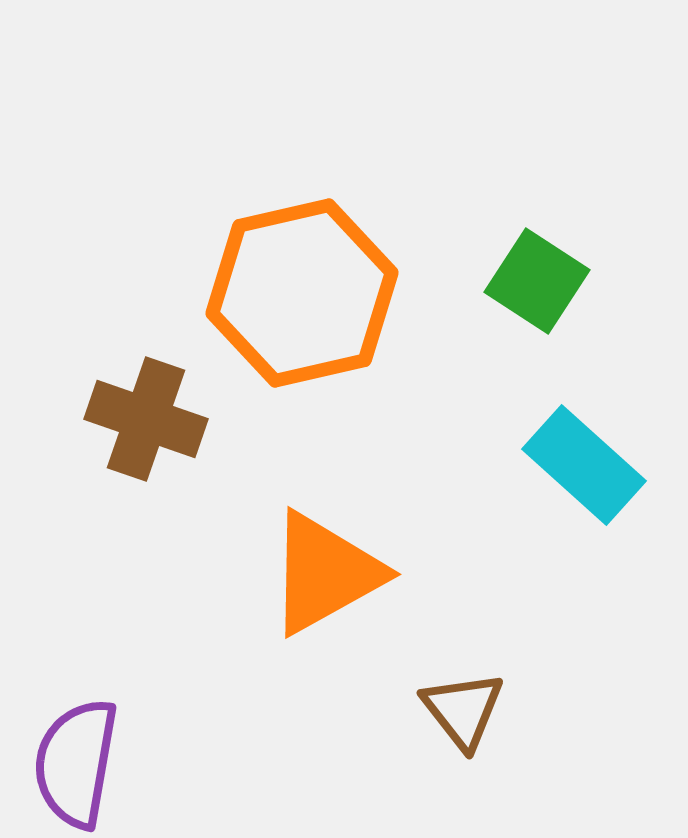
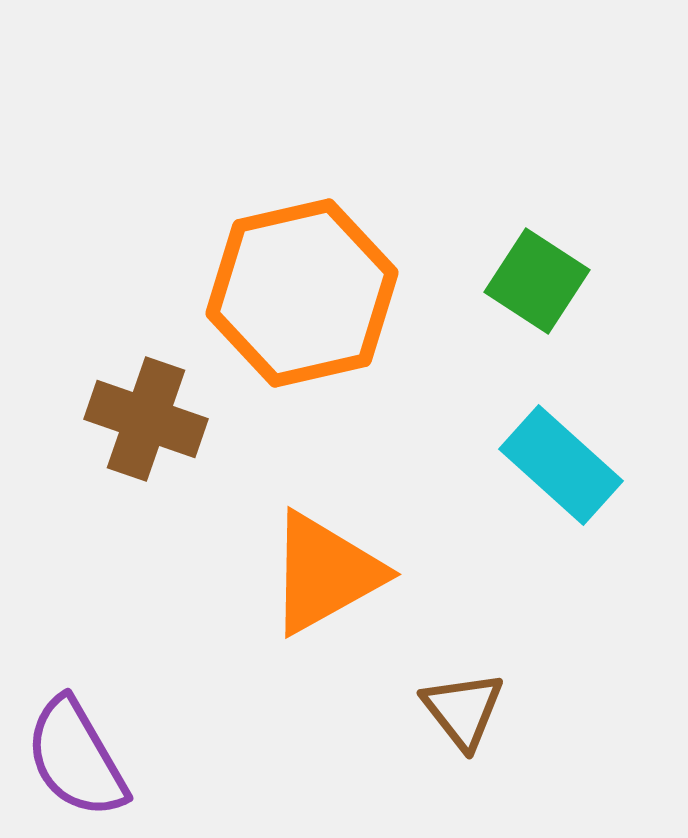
cyan rectangle: moved 23 px left
purple semicircle: moved 5 px up; rotated 40 degrees counterclockwise
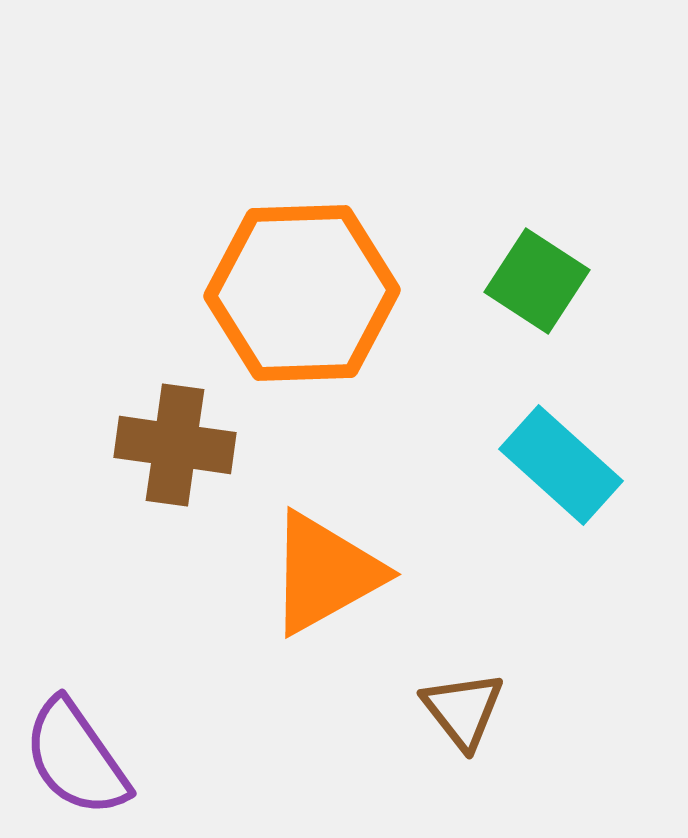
orange hexagon: rotated 11 degrees clockwise
brown cross: moved 29 px right, 26 px down; rotated 11 degrees counterclockwise
purple semicircle: rotated 5 degrees counterclockwise
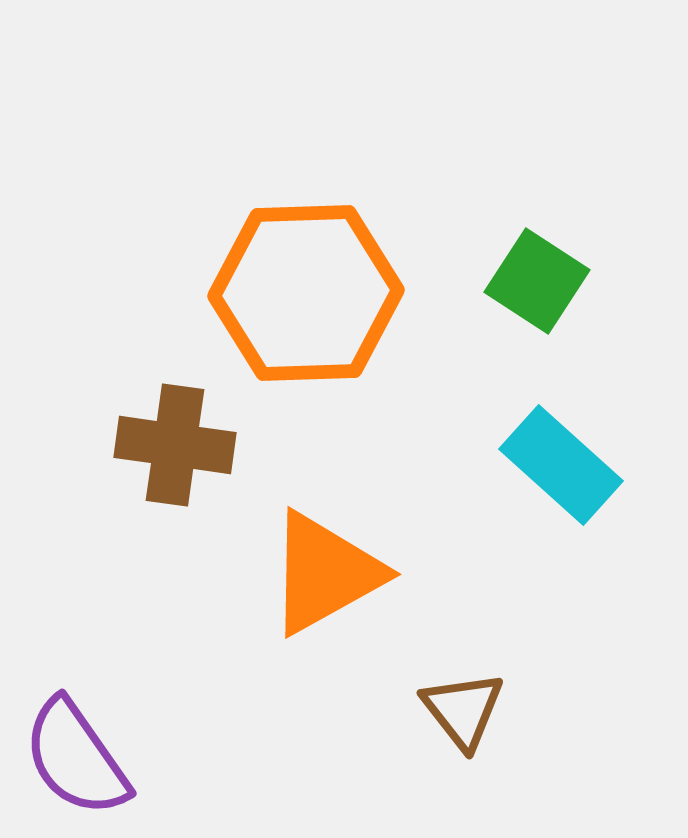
orange hexagon: moved 4 px right
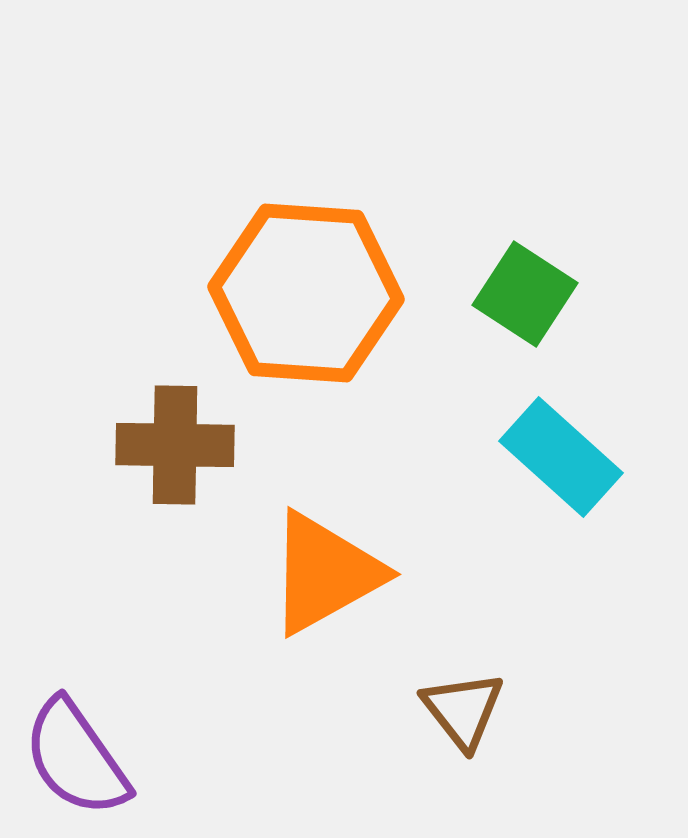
green square: moved 12 px left, 13 px down
orange hexagon: rotated 6 degrees clockwise
brown cross: rotated 7 degrees counterclockwise
cyan rectangle: moved 8 px up
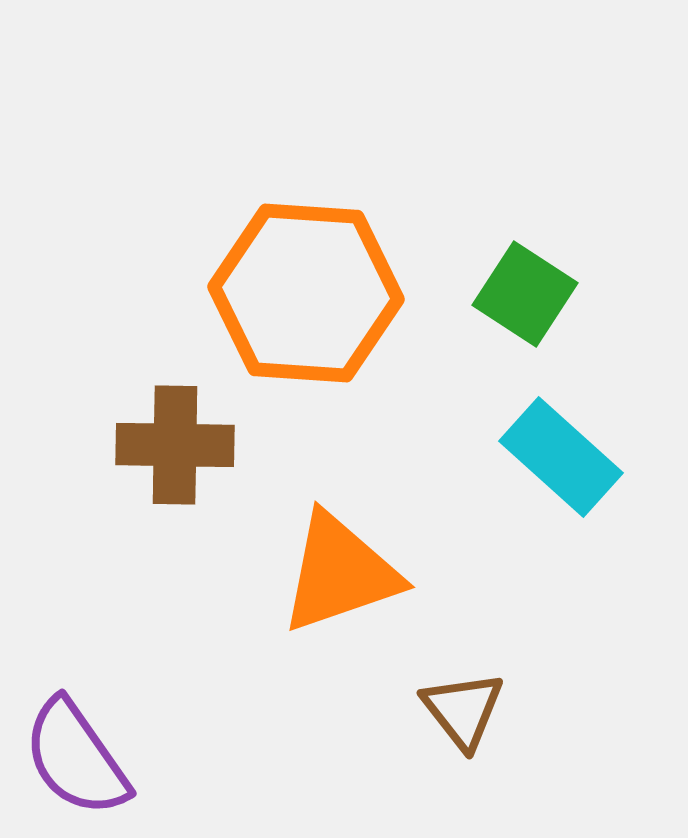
orange triangle: moved 15 px right; rotated 10 degrees clockwise
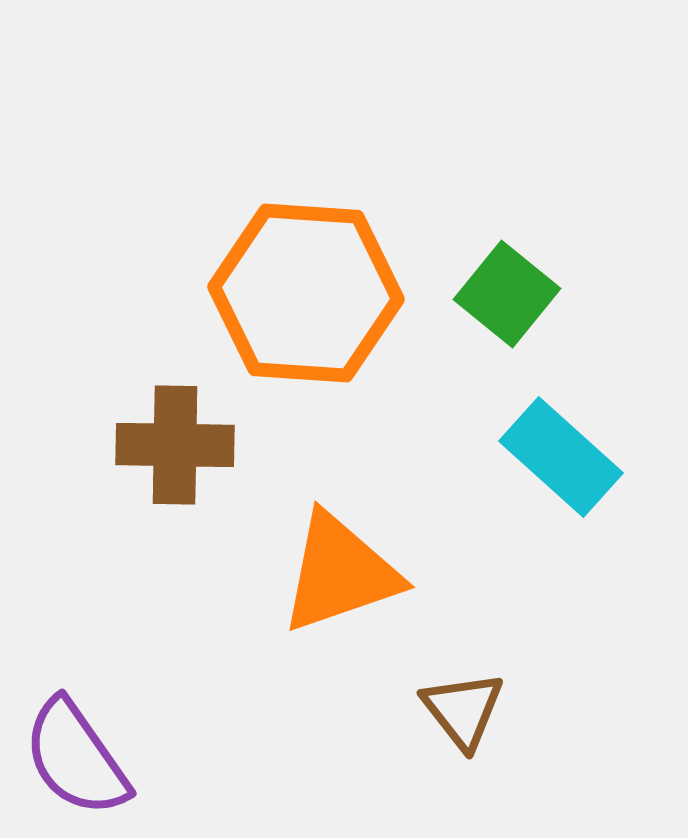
green square: moved 18 px left; rotated 6 degrees clockwise
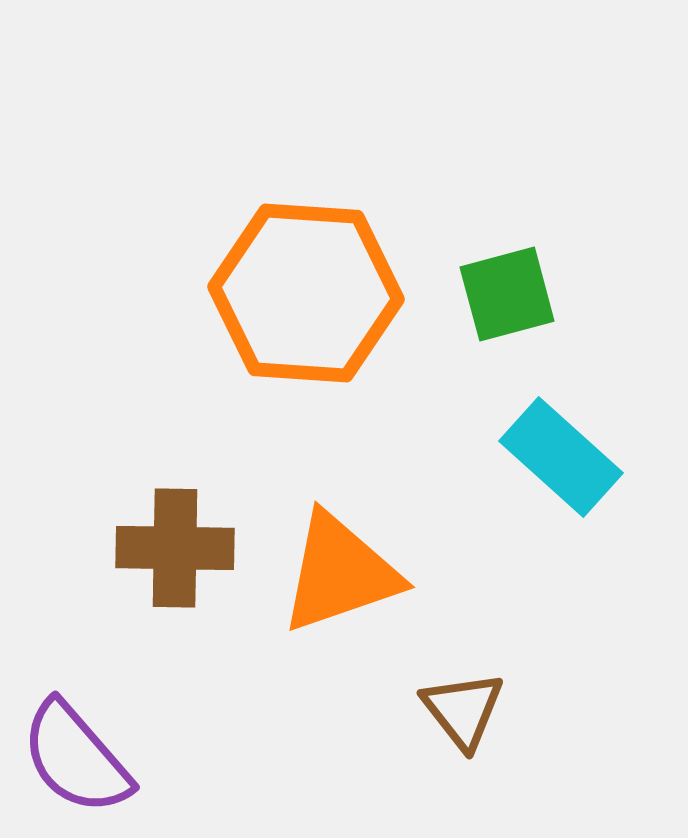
green square: rotated 36 degrees clockwise
brown cross: moved 103 px down
purple semicircle: rotated 6 degrees counterclockwise
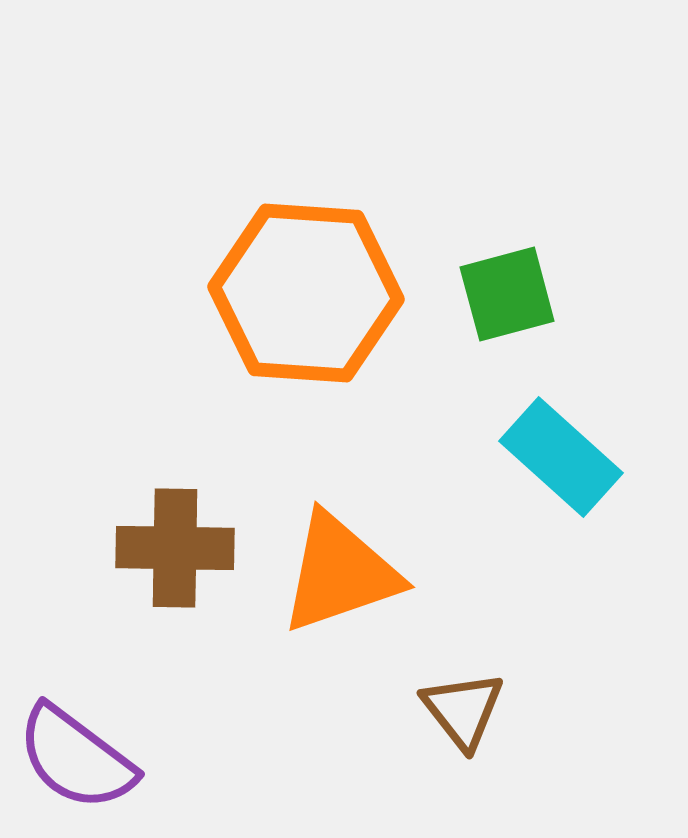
purple semicircle: rotated 12 degrees counterclockwise
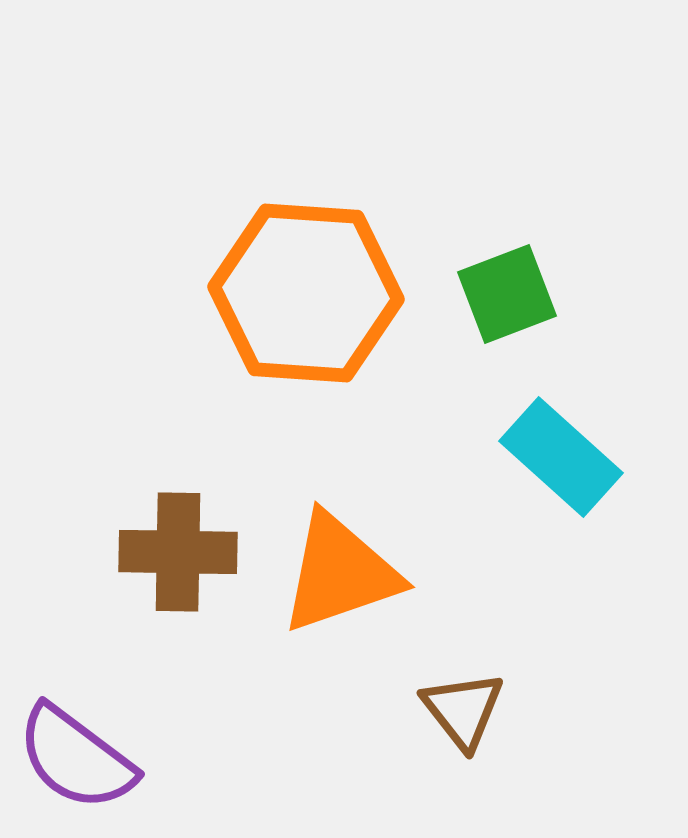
green square: rotated 6 degrees counterclockwise
brown cross: moved 3 px right, 4 px down
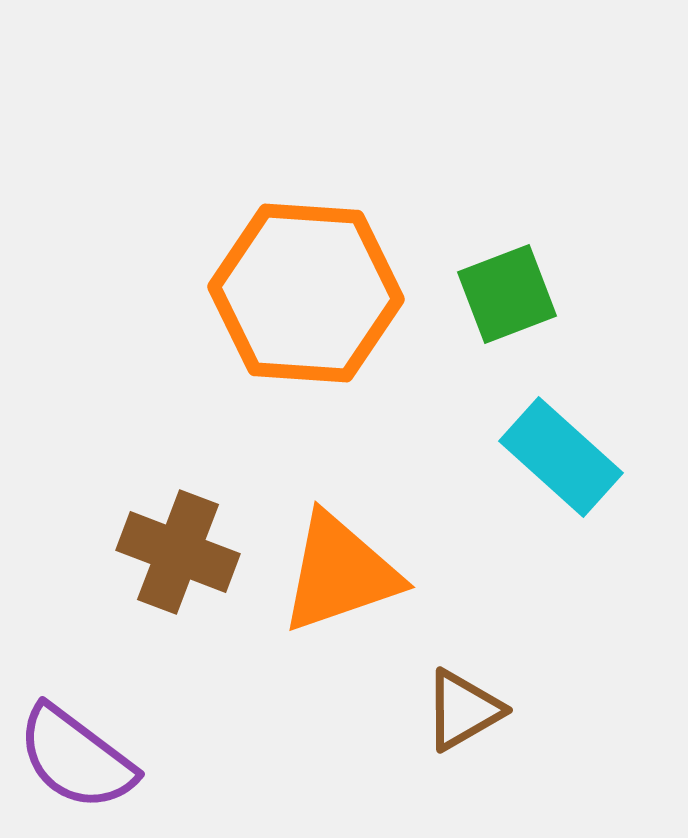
brown cross: rotated 20 degrees clockwise
brown triangle: rotated 38 degrees clockwise
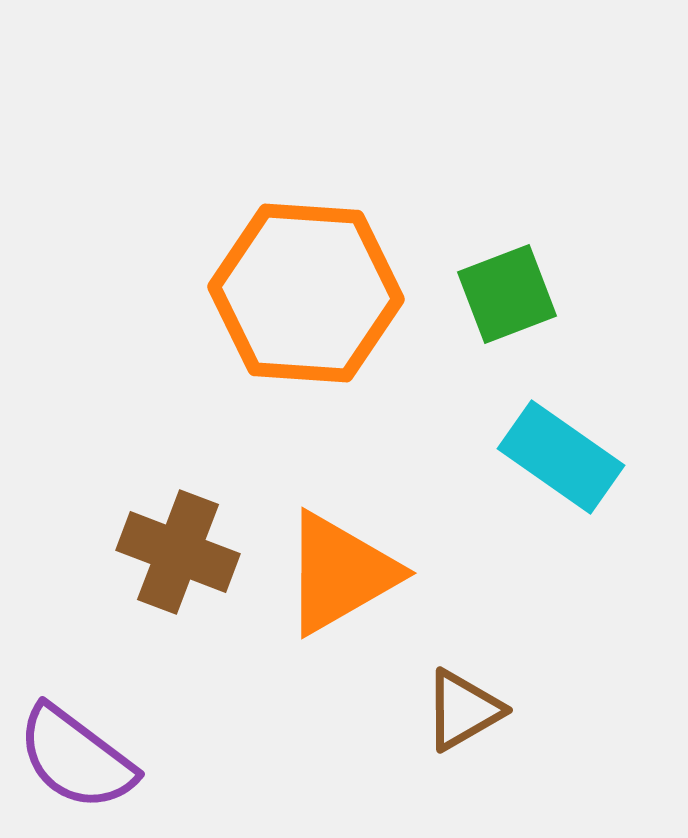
cyan rectangle: rotated 7 degrees counterclockwise
orange triangle: rotated 11 degrees counterclockwise
